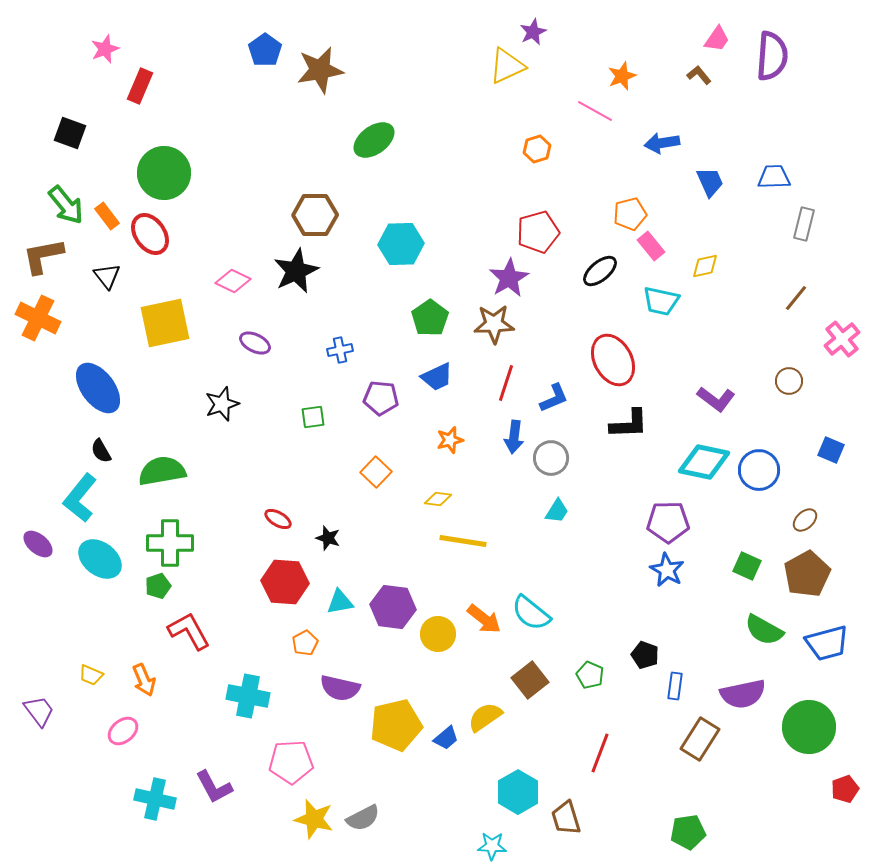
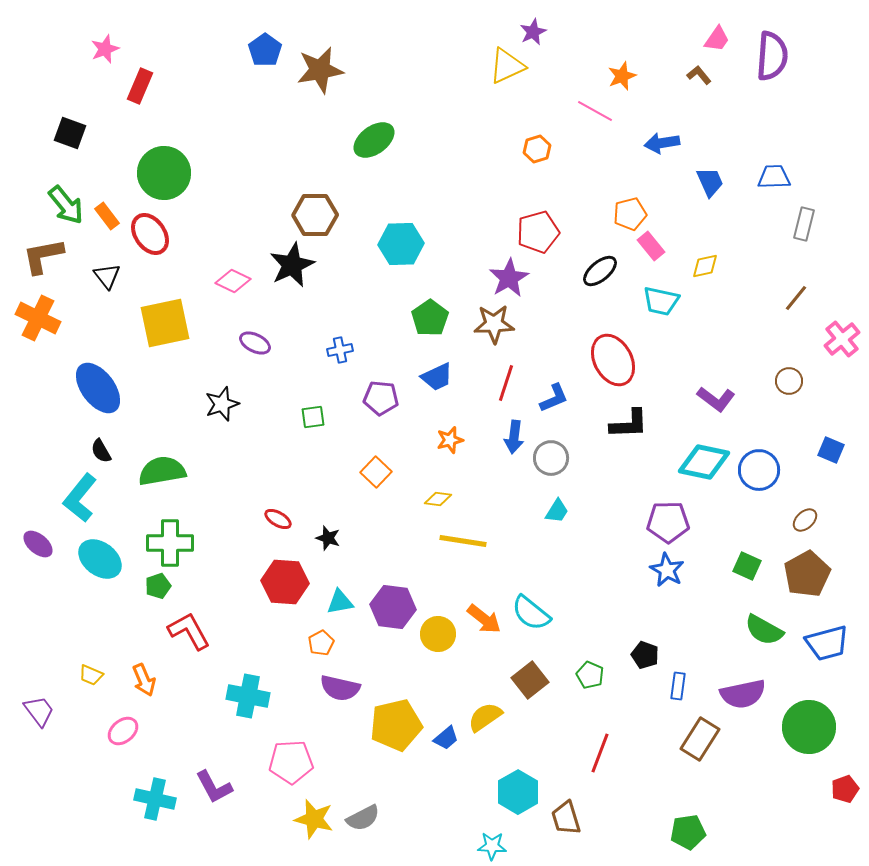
black star at (296, 271): moved 4 px left, 6 px up
orange pentagon at (305, 643): moved 16 px right
blue rectangle at (675, 686): moved 3 px right
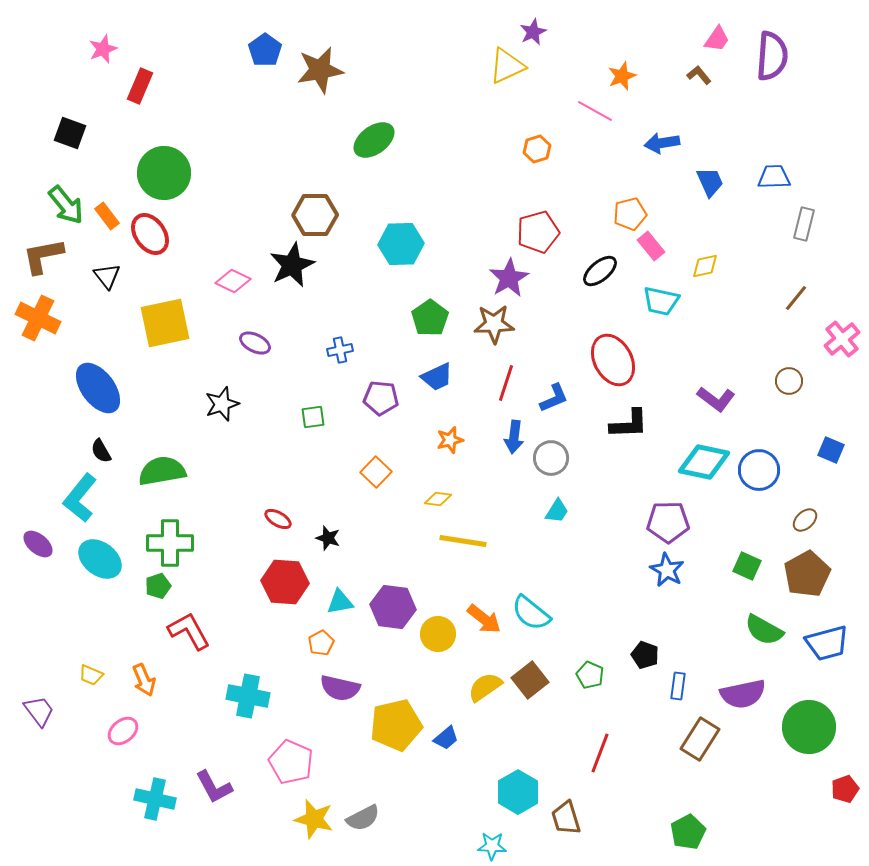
pink star at (105, 49): moved 2 px left
yellow semicircle at (485, 717): moved 30 px up
pink pentagon at (291, 762): rotated 27 degrees clockwise
green pentagon at (688, 832): rotated 20 degrees counterclockwise
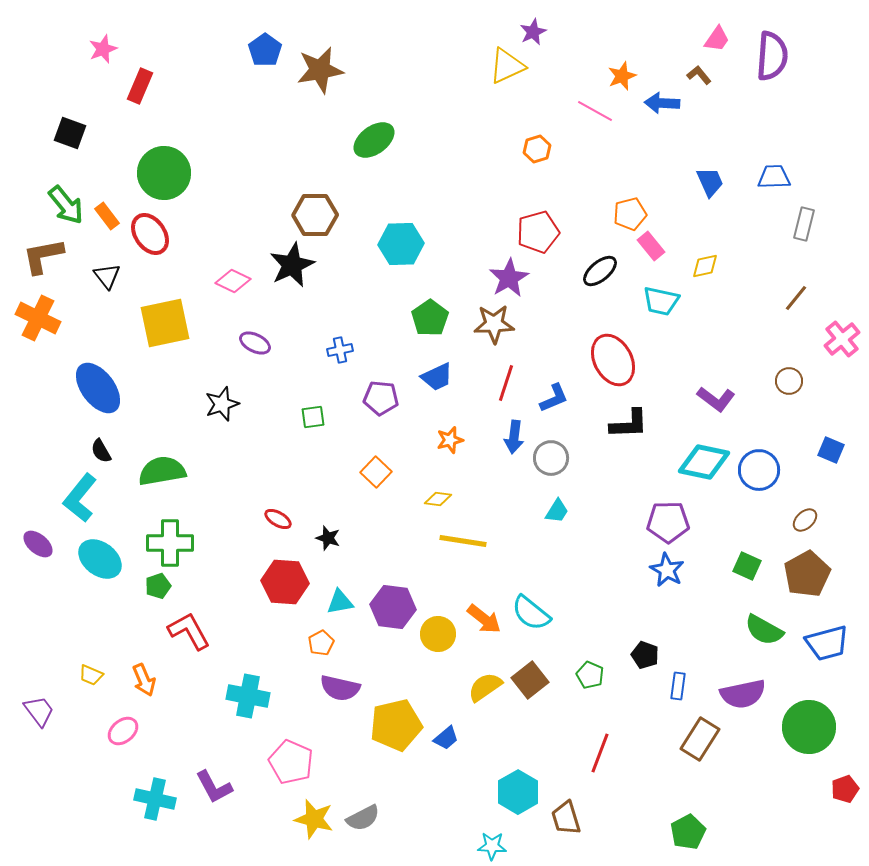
blue arrow at (662, 143): moved 40 px up; rotated 12 degrees clockwise
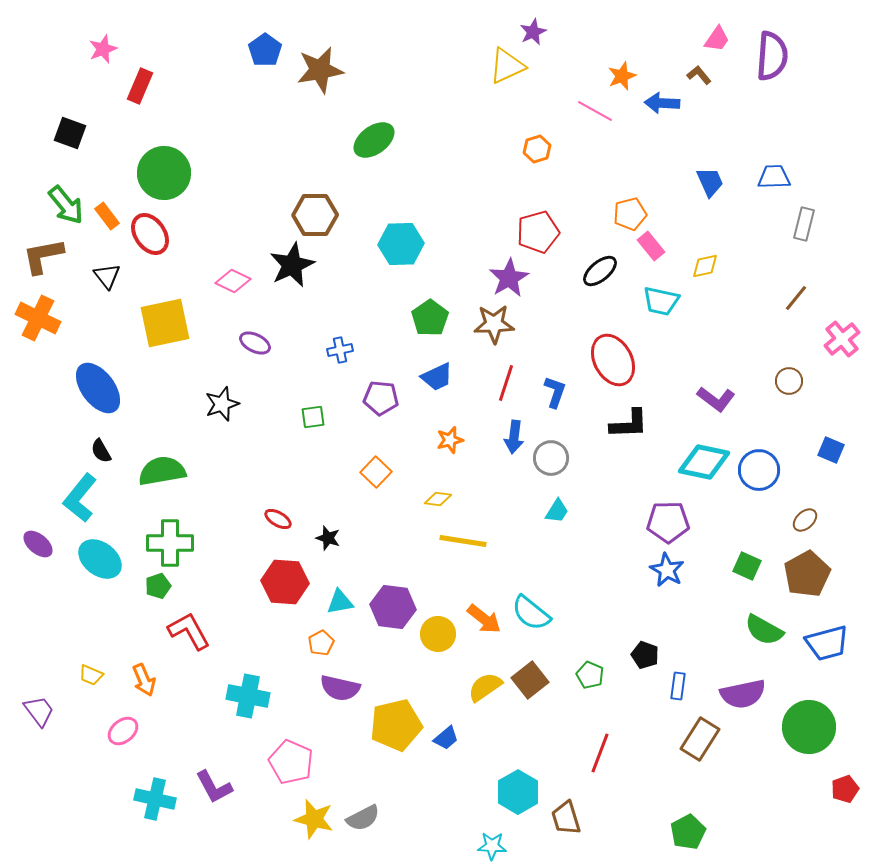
blue L-shape at (554, 398): moved 1 px right, 6 px up; rotated 48 degrees counterclockwise
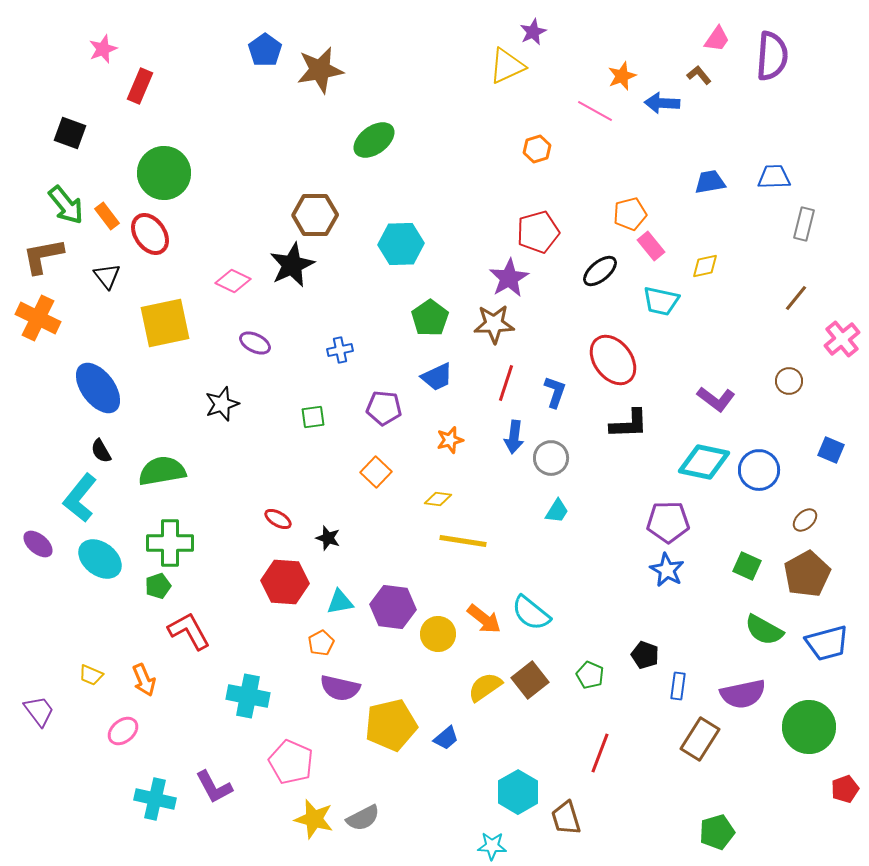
blue trapezoid at (710, 182): rotated 76 degrees counterclockwise
red ellipse at (613, 360): rotated 9 degrees counterclockwise
purple pentagon at (381, 398): moved 3 px right, 10 px down
yellow pentagon at (396, 725): moved 5 px left
green pentagon at (688, 832): moved 29 px right; rotated 12 degrees clockwise
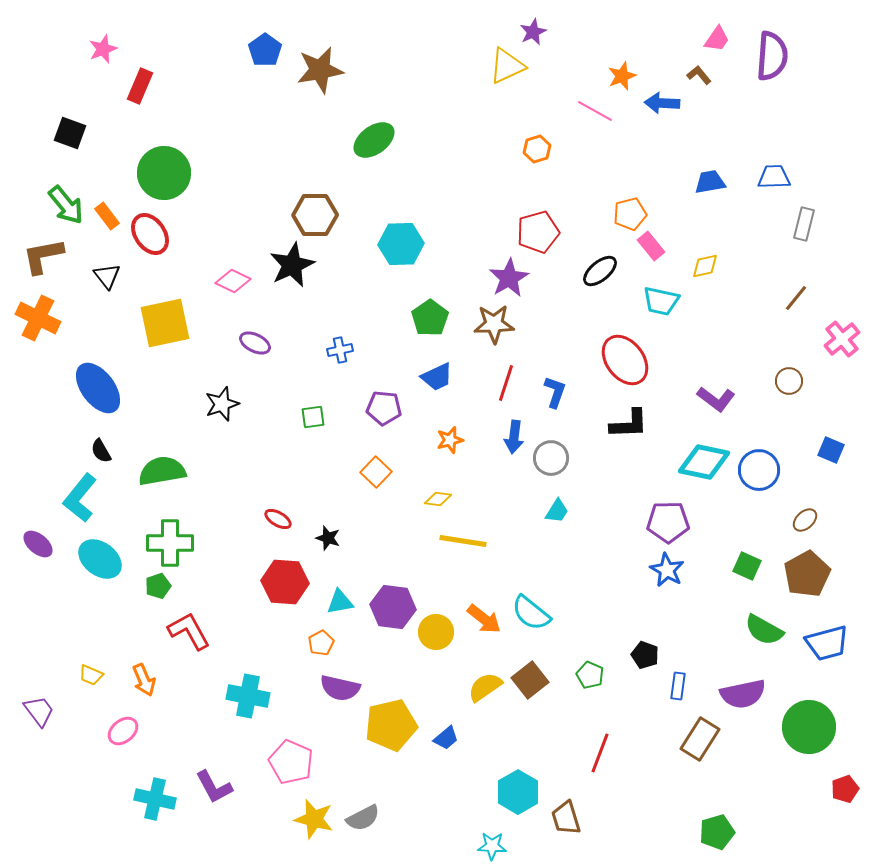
red ellipse at (613, 360): moved 12 px right
yellow circle at (438, 634): moved 2 px left, 2 px up
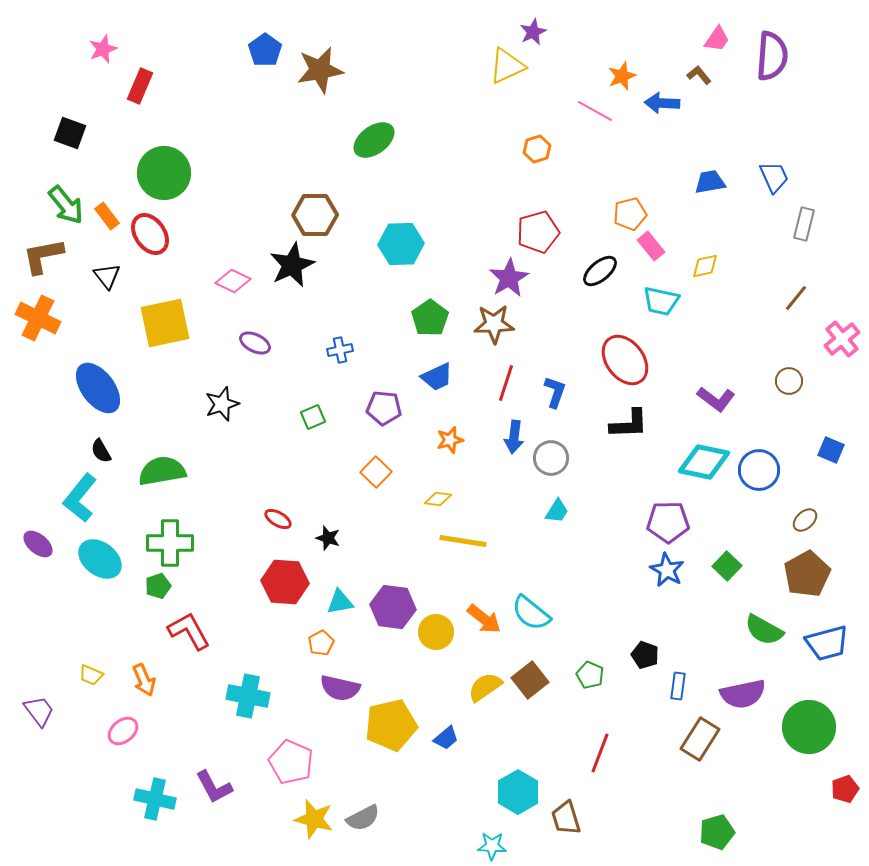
blue trapezoid at (774, 177): rotated 68 degrees clockwise
green square at (313, 417): rotated 15 degrees counterclockwise
green square at (747, 566): moved 20 px left; rotated 20 degrees clockwise
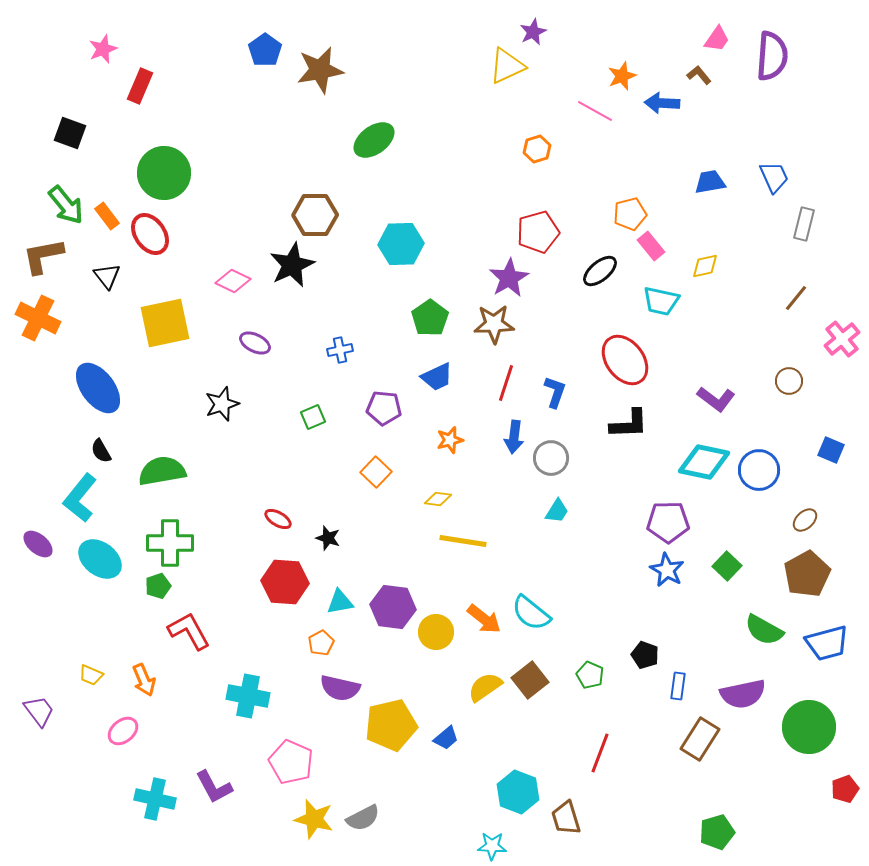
cyan hexagon at (518, 792): rotated 9 degrees counterclockwise
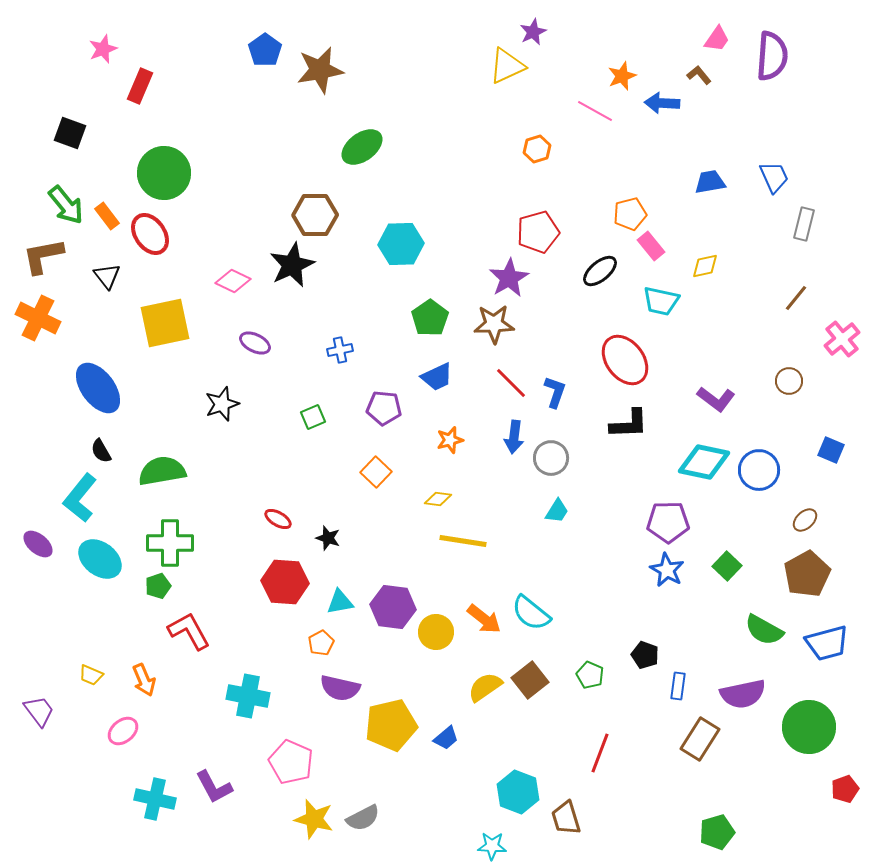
green ellipse at (374, 140): moved 12 px left, 7 px down
red line at (506, 383): moved 5 px right; rotated 63 degrees counterclockwise
